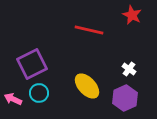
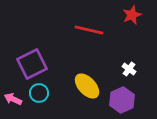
red star: rotated 24 degrees clockwise
purple hexagon: moved 3 px left, 2 px down
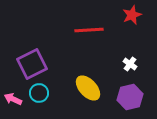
red line: rotated 16 degrees counterclockwise
white cross: moved 1 px right, 5 px up
yellow ellipse: moved 1 px right, 2 px down
purple hexagon: moved 8 px right, 3 px up; rotated 10 degrees clockwise
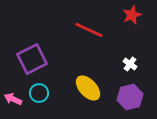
red line: rotated 28 degrees clockwise
purple square: moved 5 px up
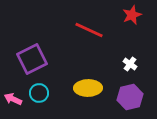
yellow ellipse: rotated 48 degrees counterclockwise
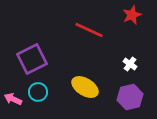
yellow ellipse: moved 3 px left, 1 px up; rotated 32 degrees clockwise
cyan circle: moved 1 px left, 1 px up
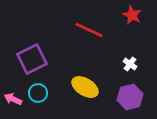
red star: rotated 24 degrees counterclockwise
cyan circle: moved 1 px down
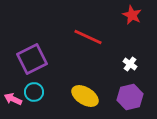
red line: moved 1 px left, 7 px down
yellow ellipse: moved 9 px down
cyan circle: moved 4 px left, 1 px up
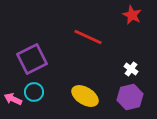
white cross: moved 1 px right, 5 px down
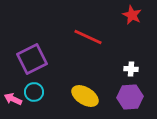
white cross: rotated 32 degrees counterclockwise
purple hexagon: rotated 10 degrees clockwise
